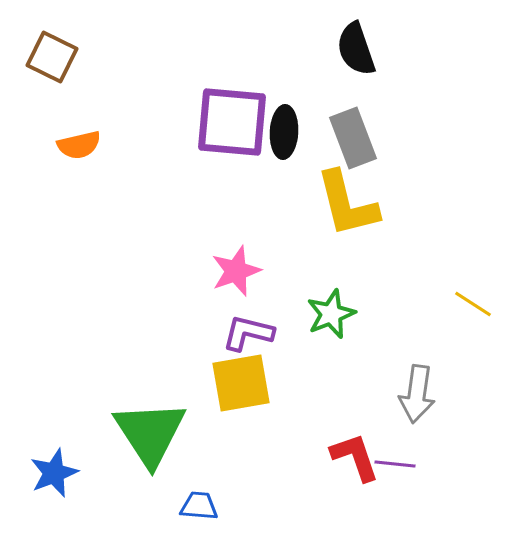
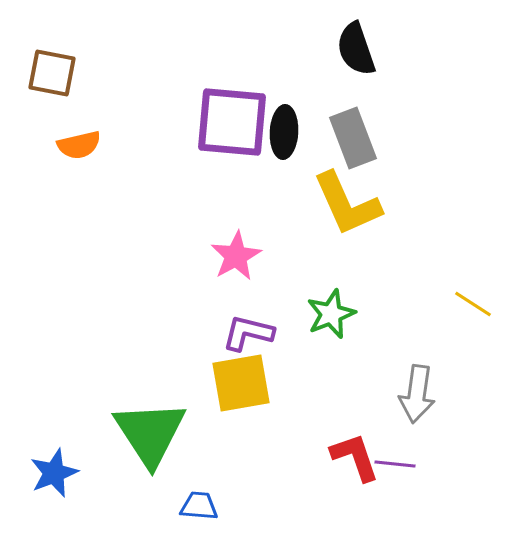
brown square: moved 16 px down; rotated 15 degrees counterclockwise
yellow L-shape: rotated 10 degrees counterclockwise
pink star: moved 15 px up; rotated 9 degrees counterclockwise
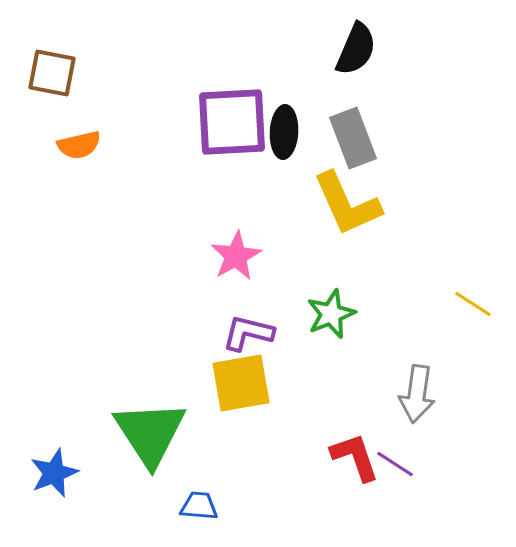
black semicircle: rotated 138 degrees counterclockwise
purple square: rotated 8 degrees counterclockwise
purple line: rotated 27 degrees clockwise
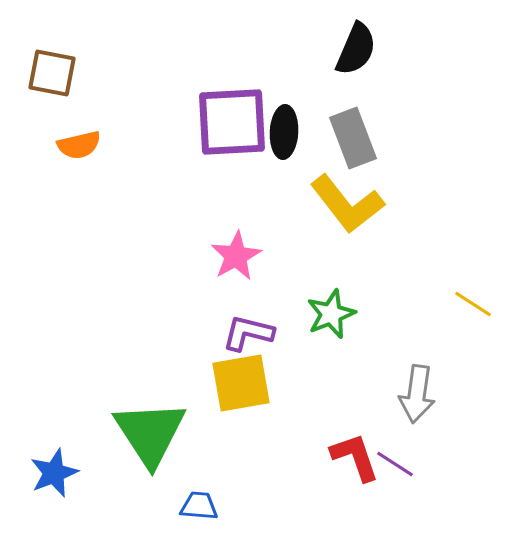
yellow L-shape: rotated 14 degrees counterclockwise
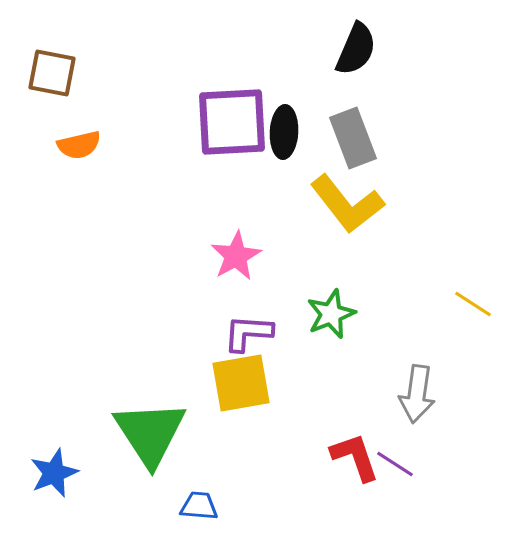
purple L-shape: rotated 10 degrees counterclockwise
